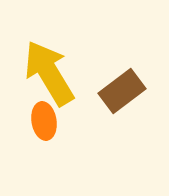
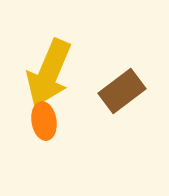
yellow arrow: rotated 126 degrees counterclockwise
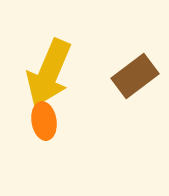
brown rectangle: moved 13 px right, 15 px up
